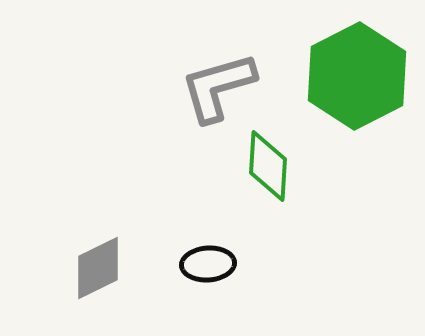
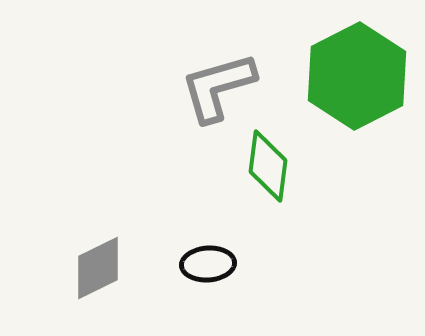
green diamond: rotated 4 degrees clockwise
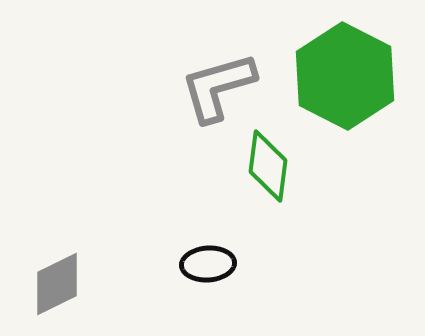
green hexagon: moved 12 px left; rotated 6 degrees counterclockwise
gray diamond: moved 41 px left, 16 px down
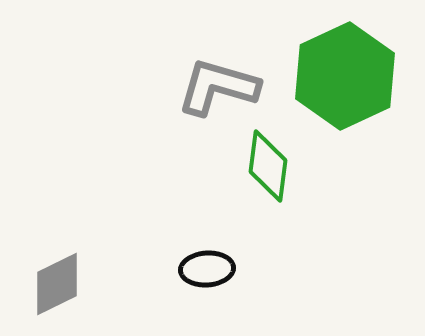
green hexagon: rotated 8 degrees clockwise
gray L-shape: rotated 32 degrees clockwise
black ellipse: moved 1 px left, 5 px down
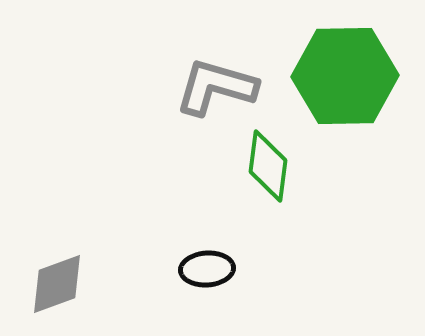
green hexagon: rotated 24 degrees clockwise
gray L-shape: moved 2 px left
gray diamond: rotated 6 degrees clockwise
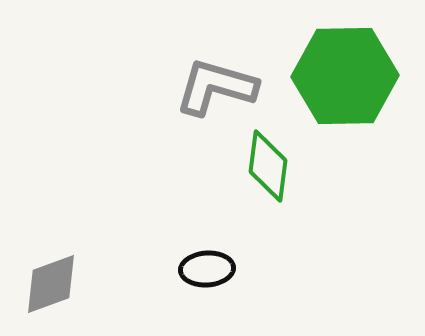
gray diamond: moved 6 px left
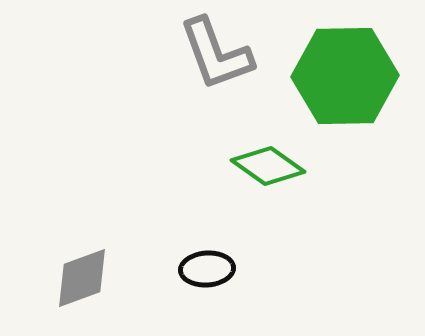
gray L-shape: moved 33 px up; rotated 126 degrees counterclockwise
green diamond: rotated 62 degrees counterclockwise
gray diamond: moved 31 px right, 6 px up
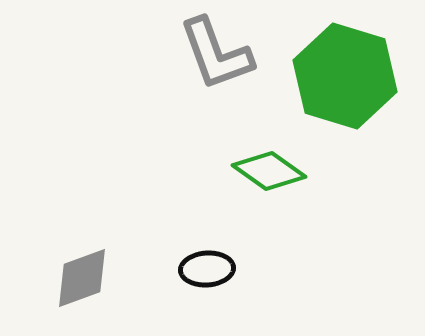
green hexagon: rotated 18 degrees clockwise
green diamond: moved 1 px right, 5 px down
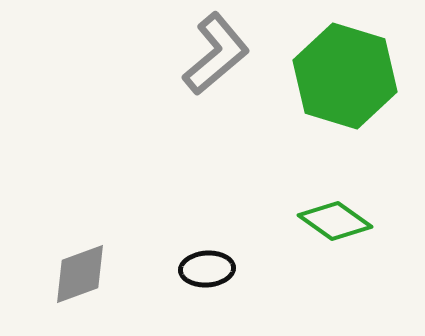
gray L-shape: rotated 110 degrees counterclockwise
green diamond: moved 66 px right, 50 px down
gray diamond: moved 2 px left, 4 px up
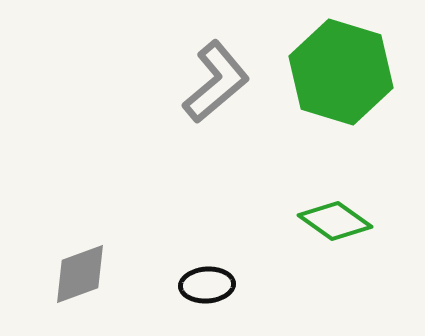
gray L-shape: moved 28 px down
green hexagon: moved 4 px left, 4 px up
black ellipse: moved 16 px down
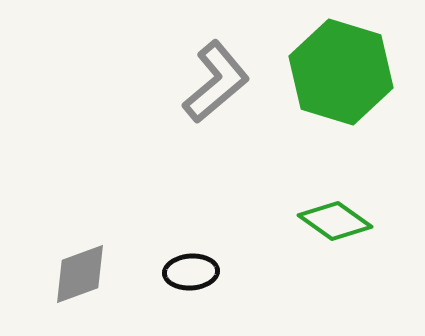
black ellipse: moved 16 px left, 13 px up
